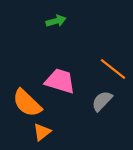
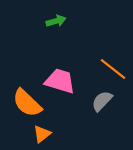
orange triangle: moved 2 px down
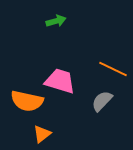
orange line: rotated 12 degrees counterclockwise
orange semicircle: moved 2 px up; rotated 32 degrees counterclockwise
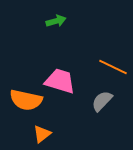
orange line: moved 2 px up
orange semicircle: moved 1 px left, 1 px up
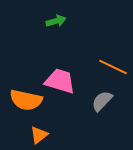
orange triangle: moved 3 px left, 1 px down
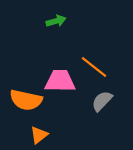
orange line: moved 19 px left; rotated 12 degrees clockwise
pink trapezoid: rotated 16 degrees counterclockwise
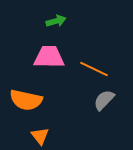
orange line: moved 2 px down; rotated 12 degrees counterclockwise
pink trapezoid: moved 11 px left, 24 px up
gray semicircle: moved 2 px right, 1 px up
orange triangle: moved 1 px right, 1 px down; rotated 30 degrees counterclockwise
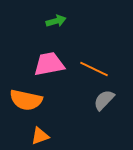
pink trapezoid: moved 7 px down; rotated 12 degrees counterclockwise
orange triangle: rotated 48 degrees clockwise
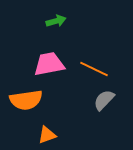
orange semicircle: rotated 20 degrees counterclockwise
orange triangle: moved 7 px right, 1 px up
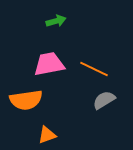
gray semicircle: rotated 15 degrees clockwise
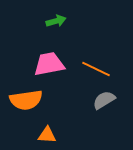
orange line: moved 2 px right
orange triangle: rotated 24 degrees clockwise
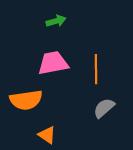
pink trapezoid: moved 4 px right, 1 px up
orange line: rotated 64 degrees clockwise
gray semicircle: moved 8 px down; rotated 10 degrees counterclockwise
orange triangle: rotated 30 degrees clockwise
